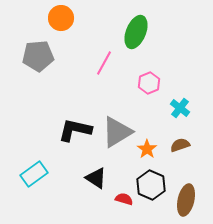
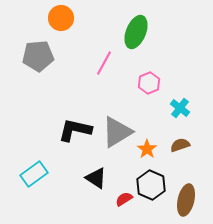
red semicircle: rotated 48 degrees counterclockwise
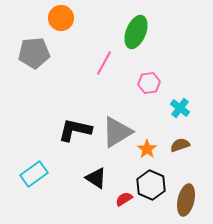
gray pentagon: moved 4 px left, 3 px up
pink hexagon: rotated 15 degrees clockwise
